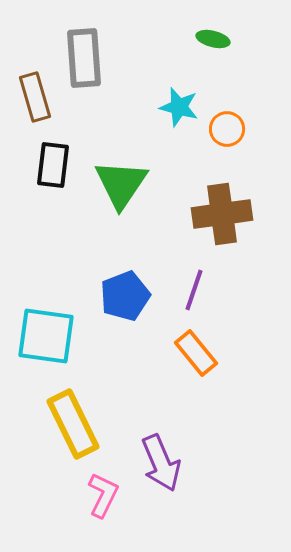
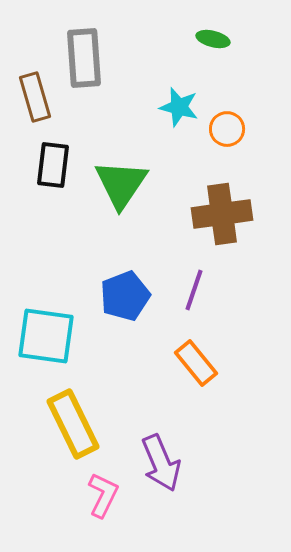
orange rectangle: moved 10 px down
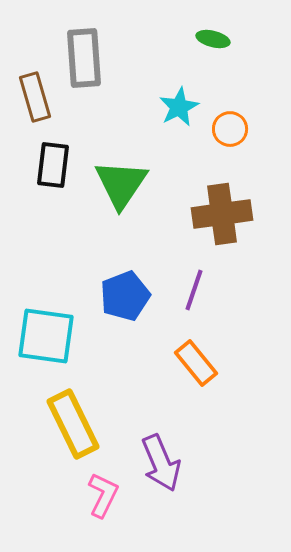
cyan star: rotated 30 degrees clockwise
orange circle: moved 3 px right
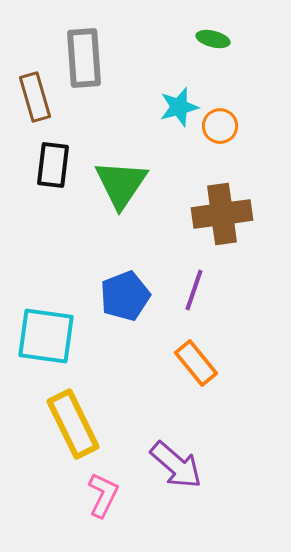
cyan star: rotated 12 degrees clockwise
orange circle: moved 10 px left, 3 px up
purple arrow: moved 15 px right, 2 px down; rotated 26 degrees counterclockwise
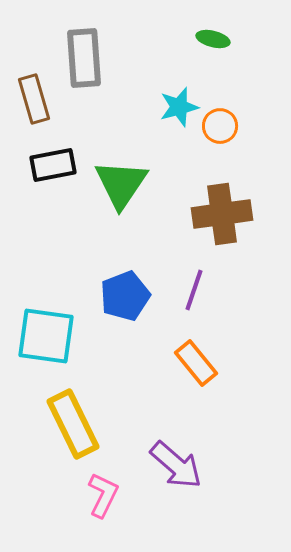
brown rectangle: moved 1 px left, 2 px down
black rectangle: rotated 72 degrees clockwise
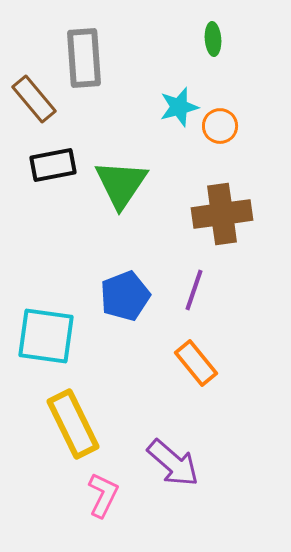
green ellipse: rotated 72 degrees clockwise
brown rectangle: rotated 24 degrees counterclockwise
purple arrow: moved 3 px left, 2 px up
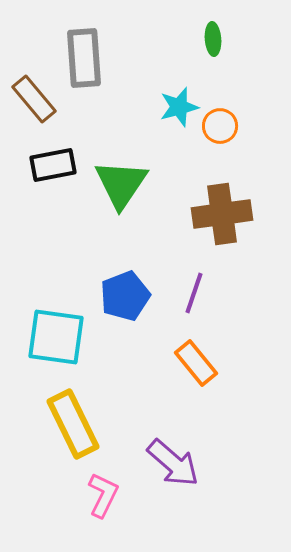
purple line: moved 3 px down
cyan square: moved 10 px right, 1 px down
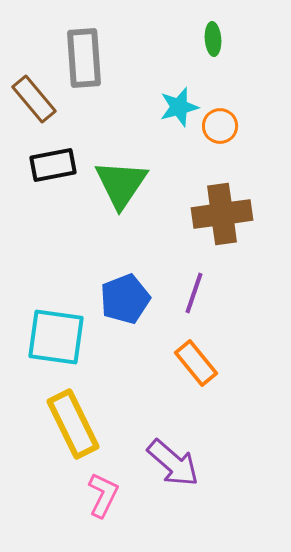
blue pentagon: moved 3 px down
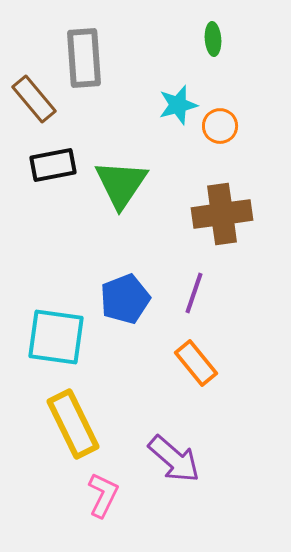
cyan star: moved 1 px left, 2 px up
purple arrow: moved 1 px right, 4 px up
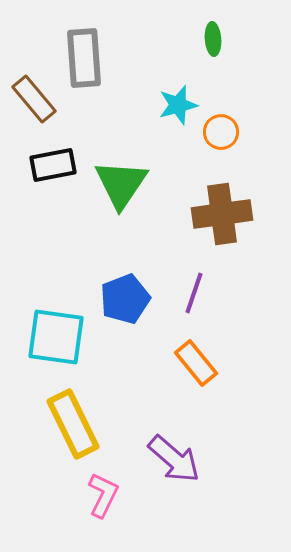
orange circle: moved 1 px right, 6 px down
